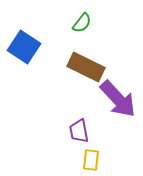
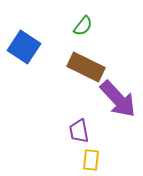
green semicircle: moved 1 px right, 3 px down
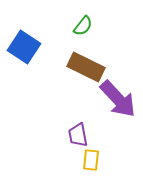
purple trapezoid: moved 1 px left, 4 px down
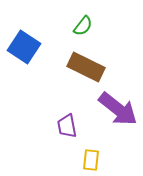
purple arrow: moved 10 px down; rotated 9 degrees counterclockwise
purple trapezoid: moved 11 px left, 9 px up
